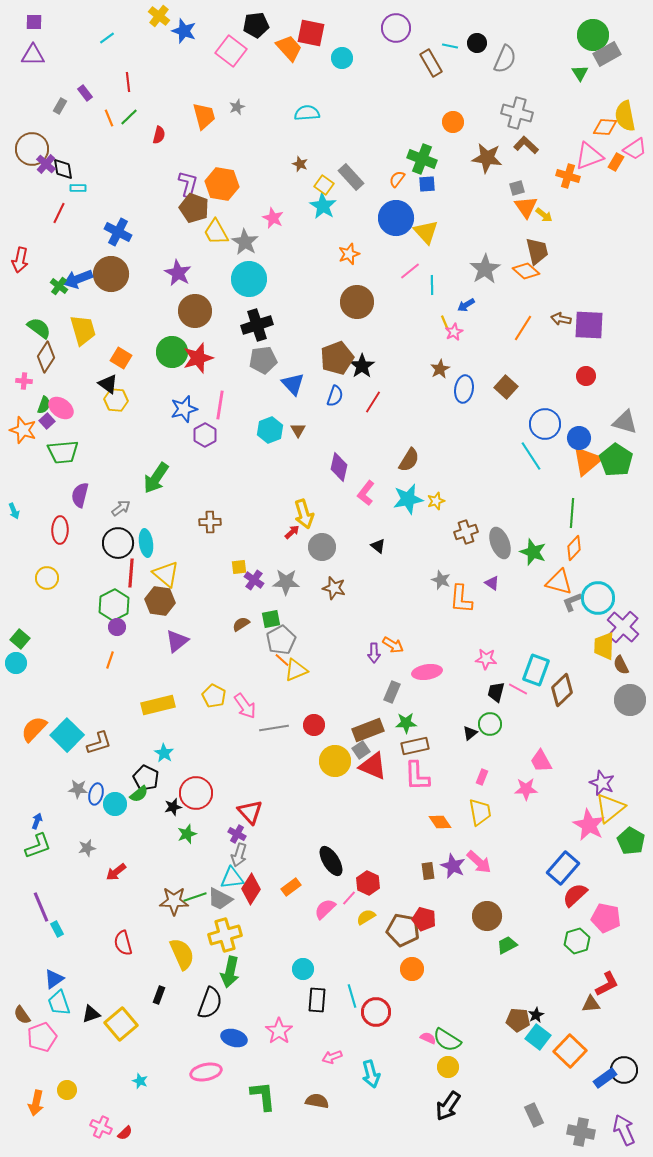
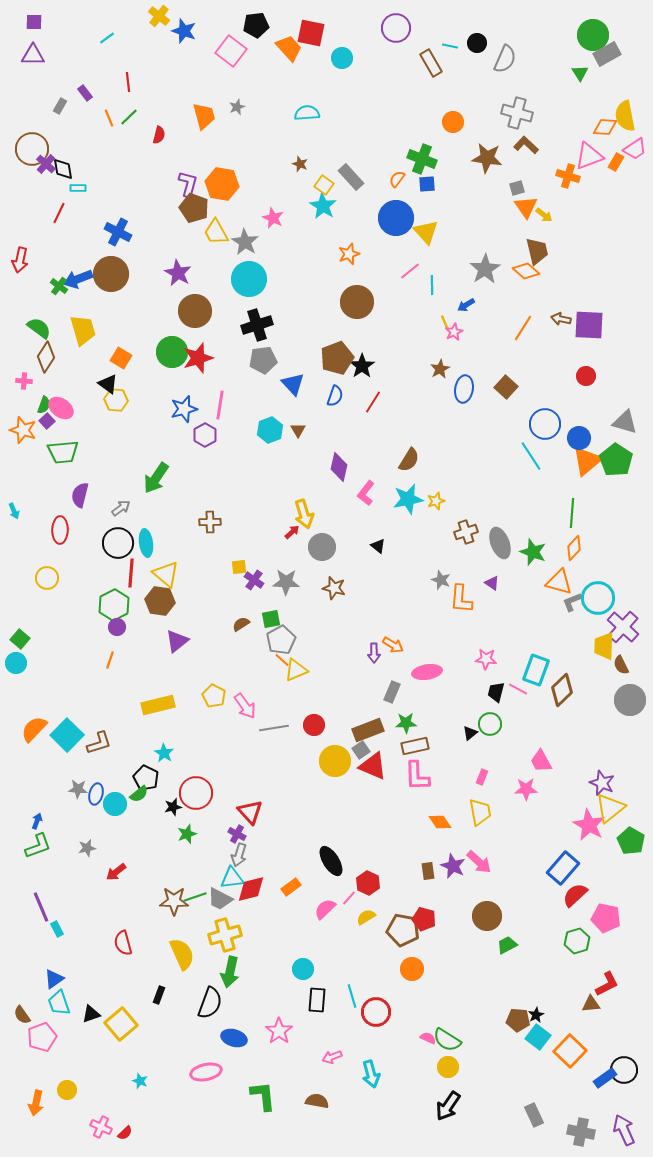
red diamond at (251, 889): rotated 44 degrees clockwise
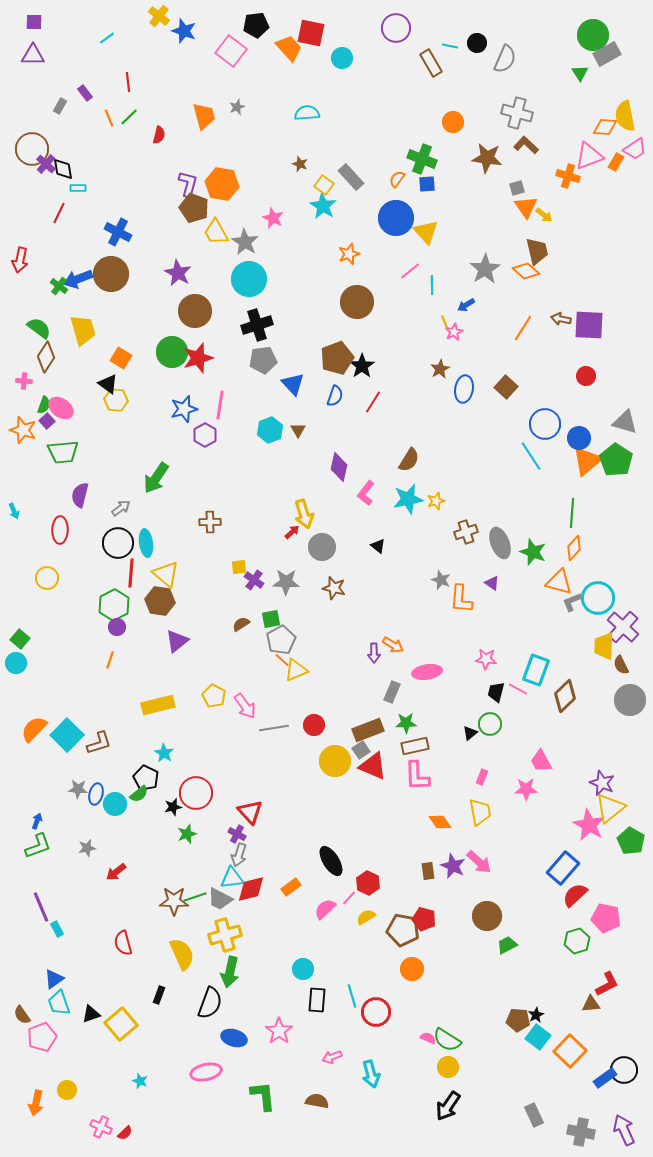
brown diamond at (562, 690): moved 3 px right, 6 px down
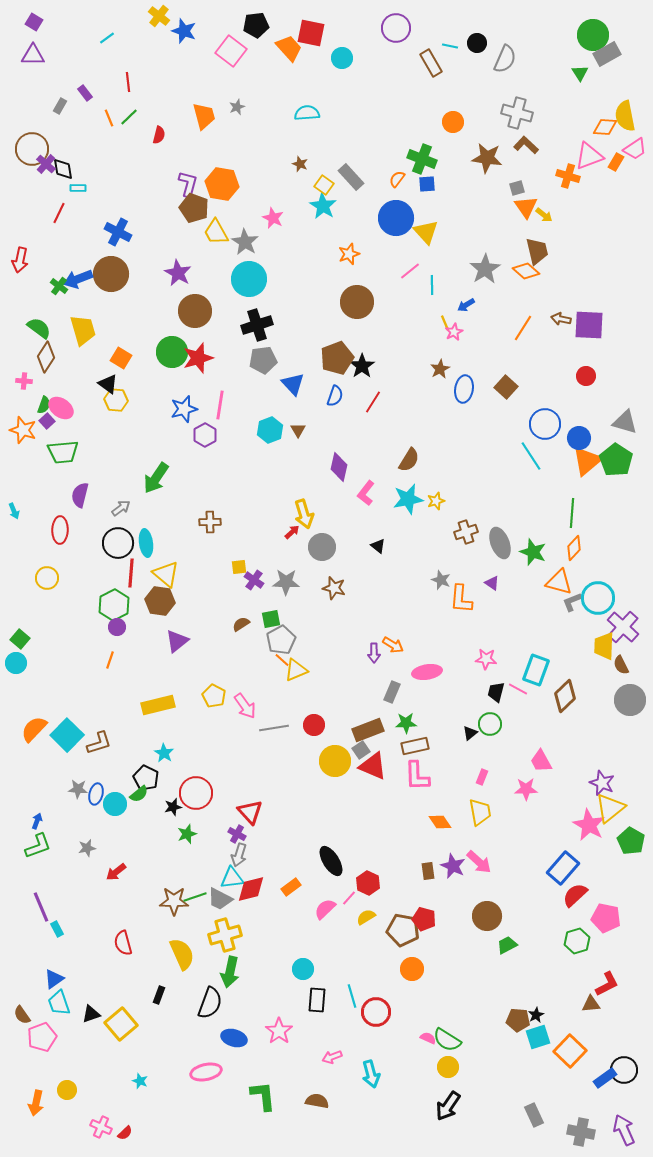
purple square at (34, 22): rotated 30 degrees clockwise
cyan square at (538, 1037): rotated 35 degrees clockwise
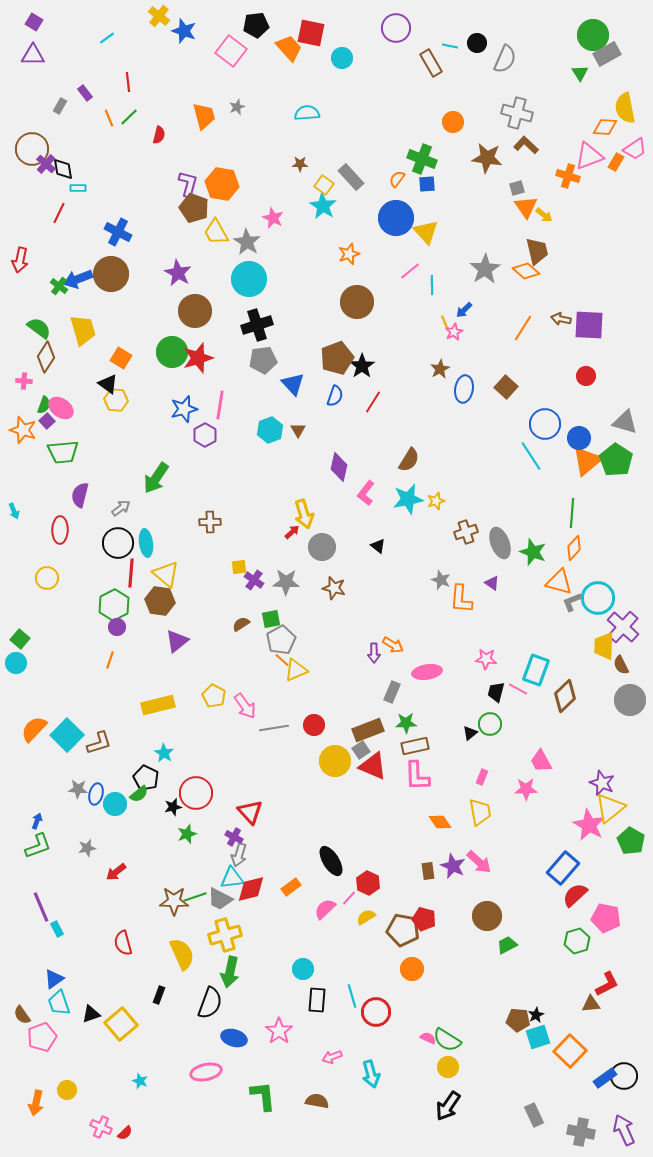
yellow semicircle at (625, 116): moved 8 px up
brown star at (300, 164): rotated 21 degrees counterclockwise
gray star at (245, 242): moved 2 px right
blue arrow at (466, 305): moved 2 px left, 5 px down; rotated 12 degrees counterclockwise
purple cross at (237, 834): moved 3 px left, 3 px down
black circle at (624, 1070): moved 6 px down
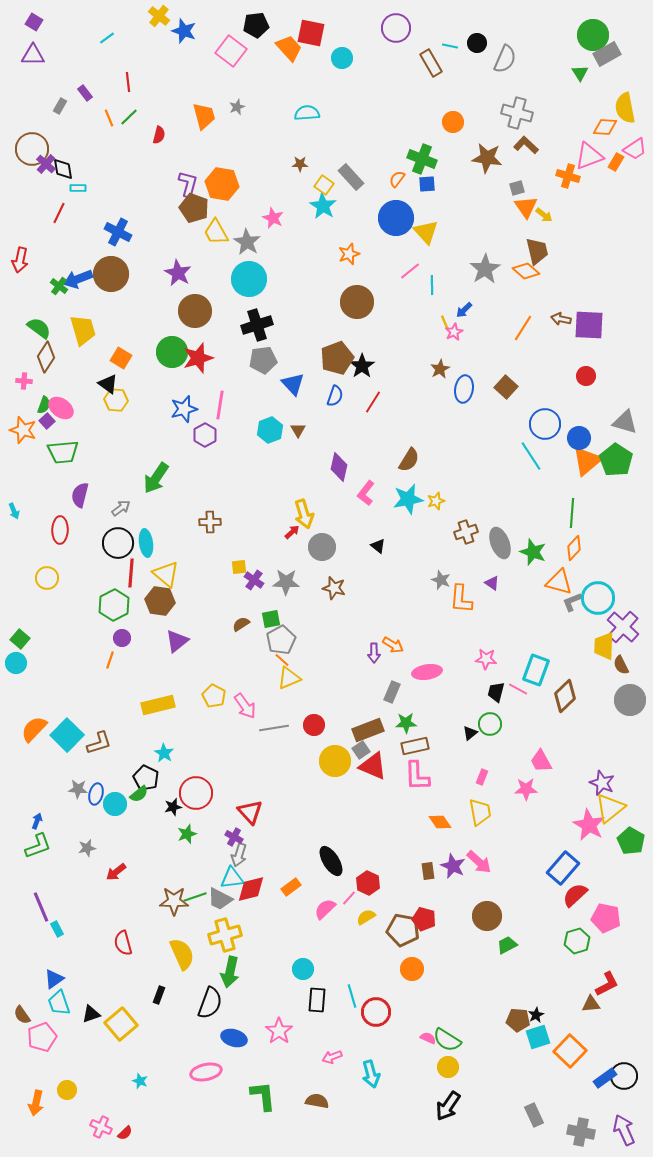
purple circle at (117, 627): moved 5 px right, 11 px down
yellow triangle at (296, 670): moved 7 px left, 8 px down
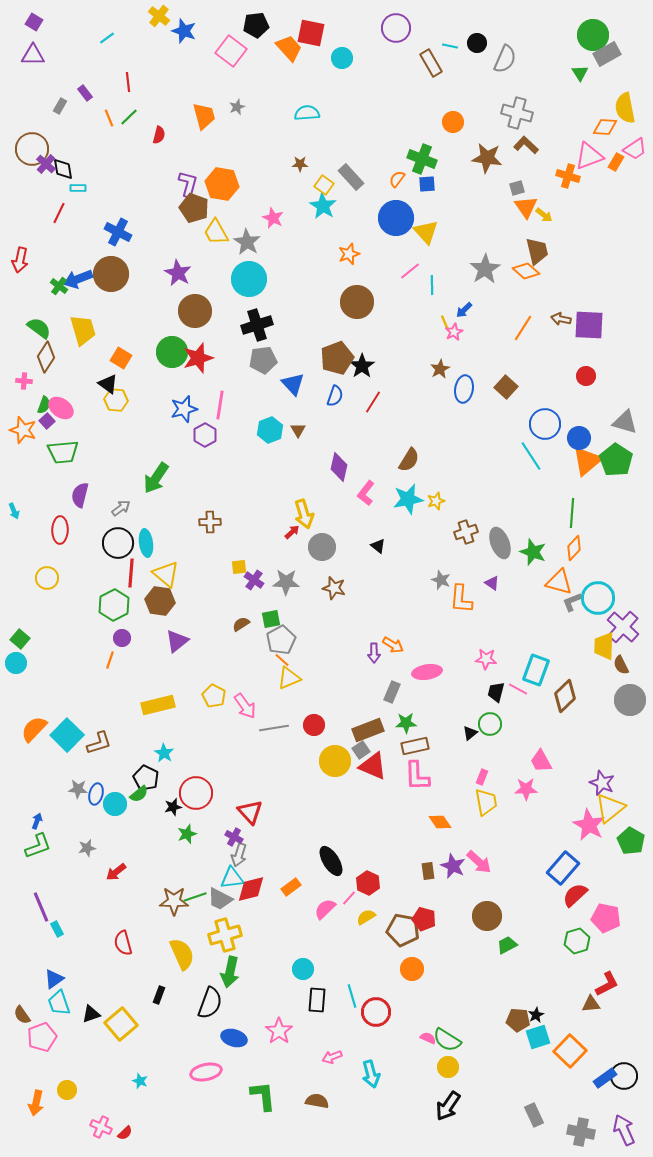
yellow trapezoid at (480, 812): moved 6 px right, 10 px up
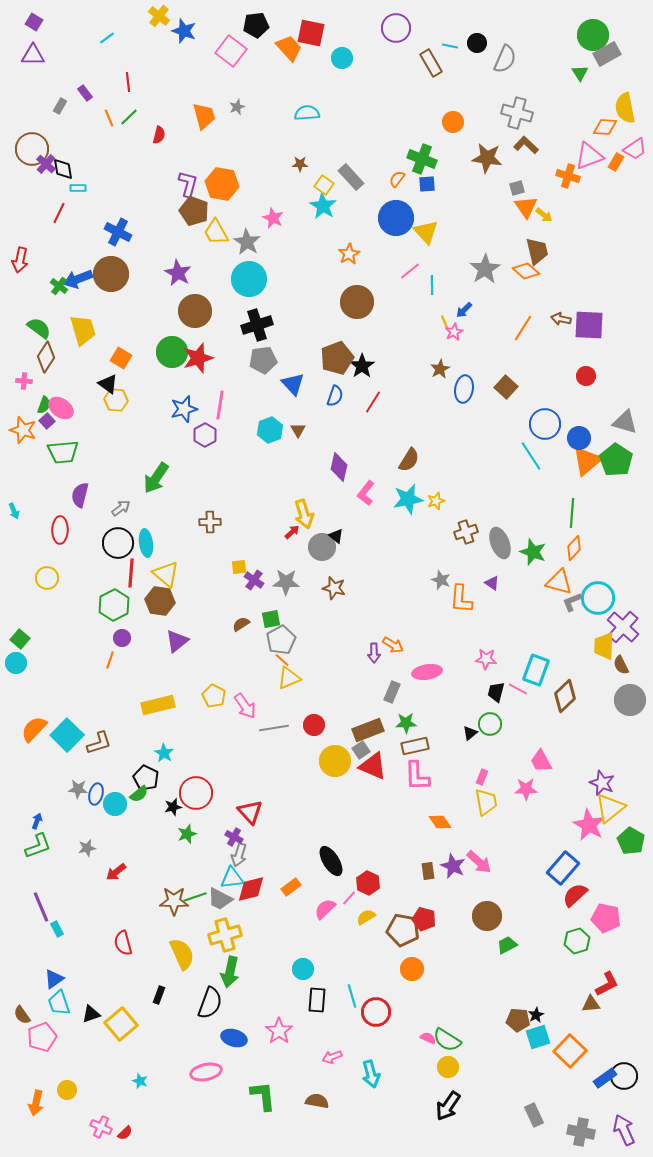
brown pentagon at (194, 208): moved 3 px down
orange star at (349, 254): rotated 10 degrees counterclockwise
black triangle at (378, 546): moved 42 px left, 10 px up
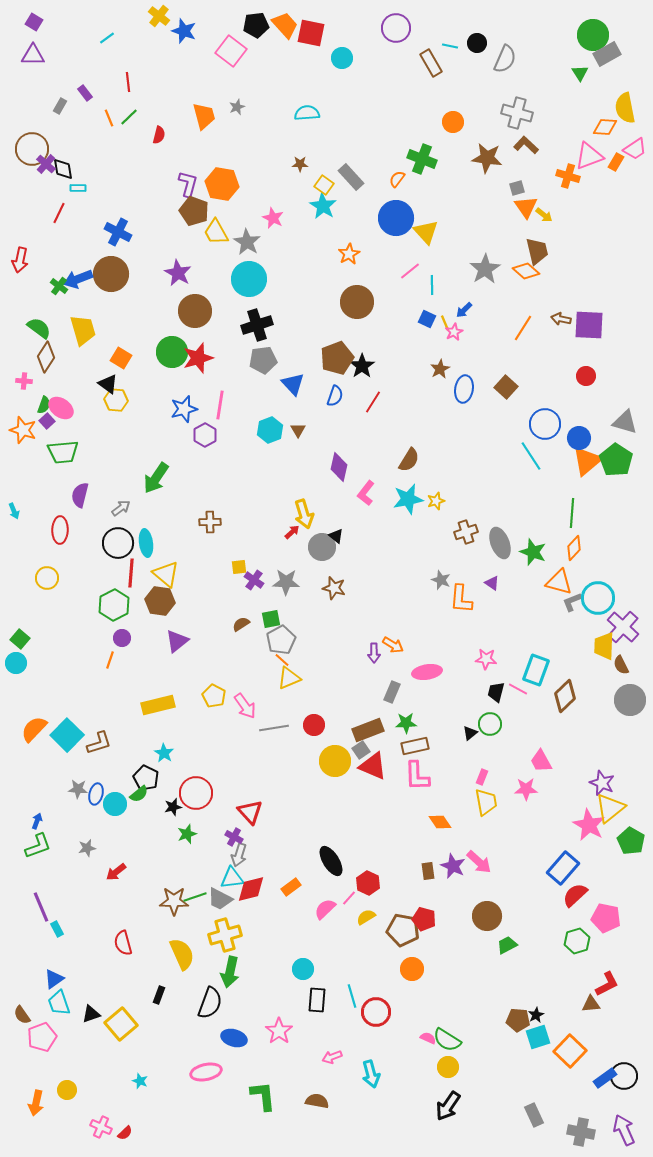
orange trapezoid at (289, 48): moved 4 px left, 23 px up
blue square at (427, 184): moved 135 px down; rotated 30 degrees clockwise
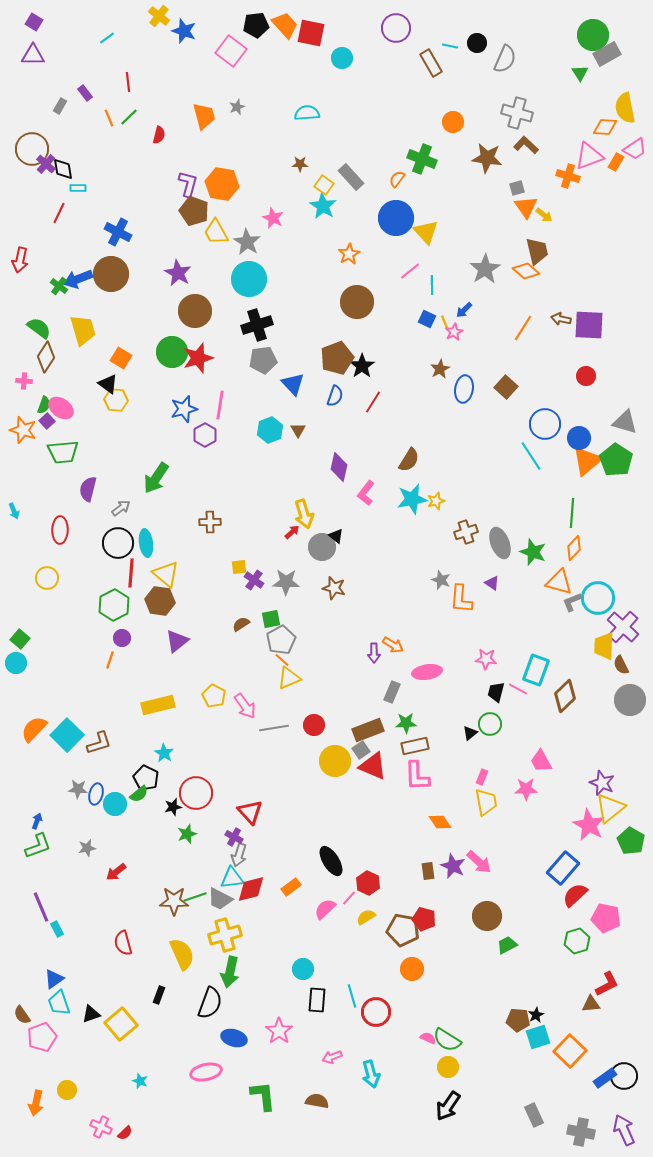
purple semicircle at (80, 495): moved 8 px right, 6 px up
cyan star at (408, 499): moved 4 px right
